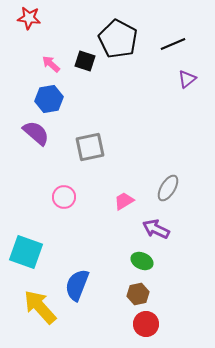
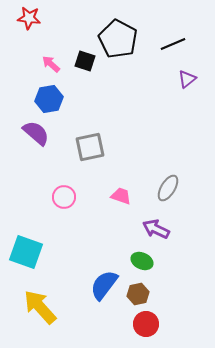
pink trapezoid: moved 3 px left, 5 px up; rotated 50 degrees clockwise
blue semicircle: moved 27 px right; rotated 16 degrees clockwise
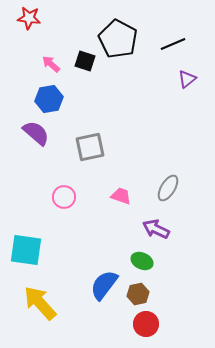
cyan square: moved 2 px up; rotated 12 degrees counterclockwise
yellow arrow: moved 4 px up
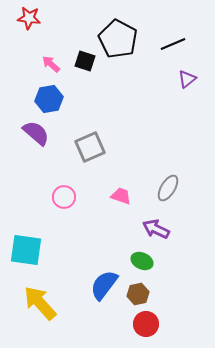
gray square: rotated 12 degrees counterclockwise
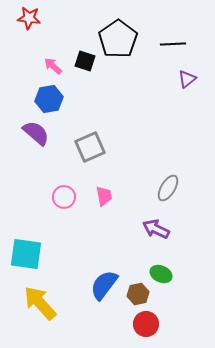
black pentagon: rotated 9 degrees clockwise
black line: rotated 20 degrees clockwise
pink arrow: moved 2 px right, 2 px down
pink trapezoid: moved 17 px left; rotated 60 degrees clockwise
cyan square: moved 4 px down
green ellipse: moved 19 px right, 13 px down
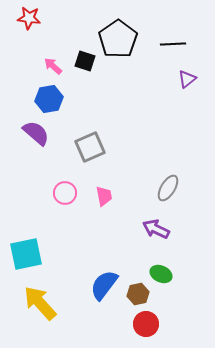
pink circle: moved 1 px right, 4 px up
cyan square: rotated 20 degrees counterclockwise
